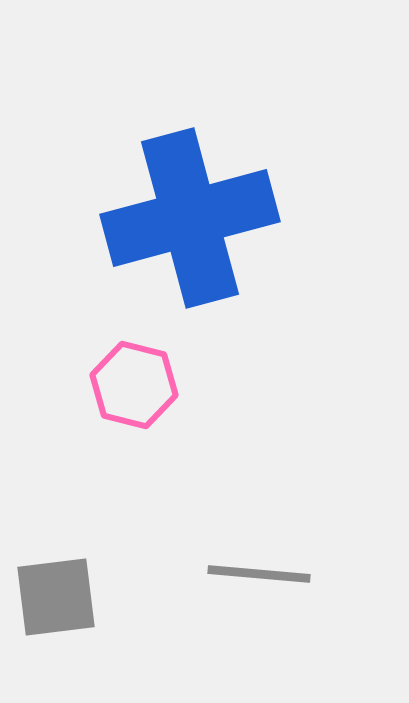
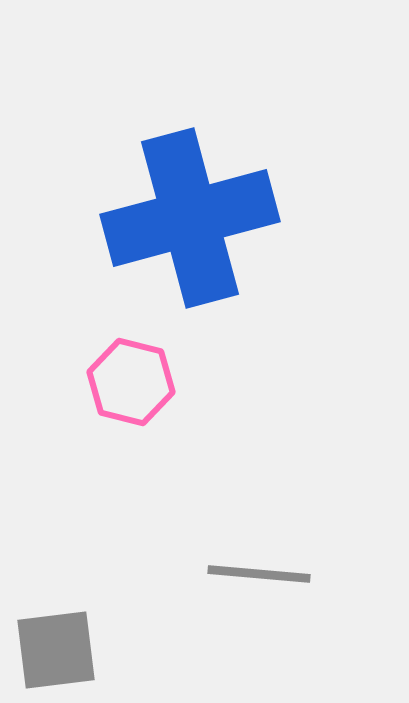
pink hexagon: moved 3 px left, 3 px up
gray square: moved 53 px down
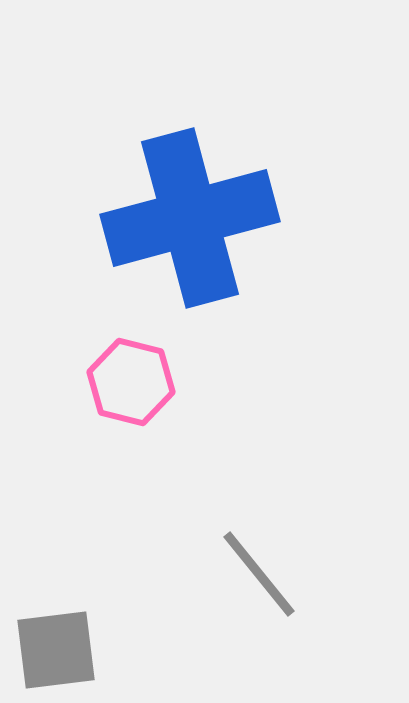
gray line: rotated 46 degrees clockwise
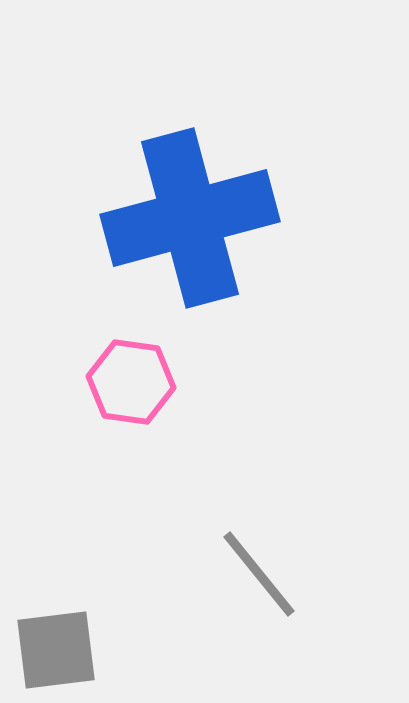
pink hexagon: rotated 6 degrees counterclockwise
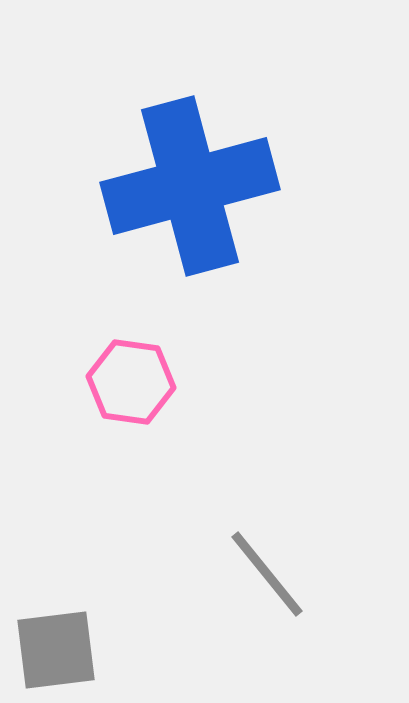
blue cross: moved 32 px up
gray line: moved 8 px right
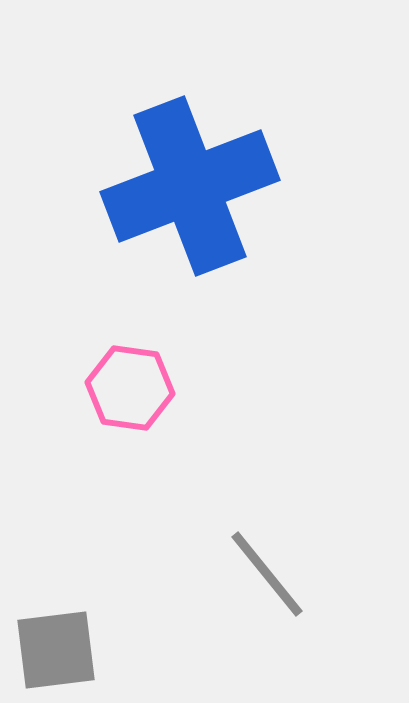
blue cross: rotated 6 degrees counterclockwise
pink hexagon: moved 1 px left, 6 px down
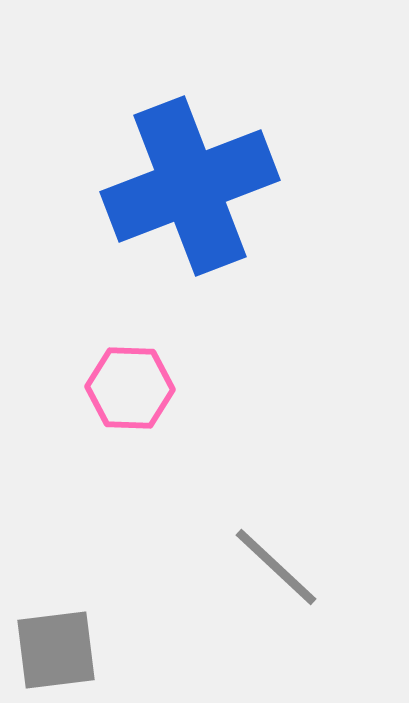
pink hexagon: rotated 6 degrees counterclockwise
gray line: moved 9 px right, 7 px up; rotated 8 degrees counterclockwise
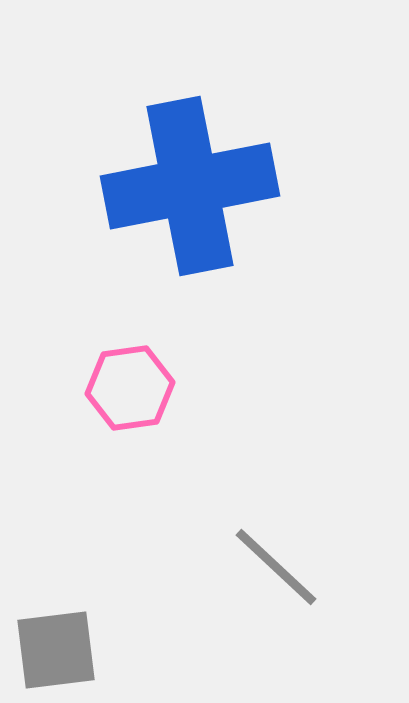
blue cross: rotated 10 degrees clockwise
pink hexagon: rotated 10 degrees counterclockwise
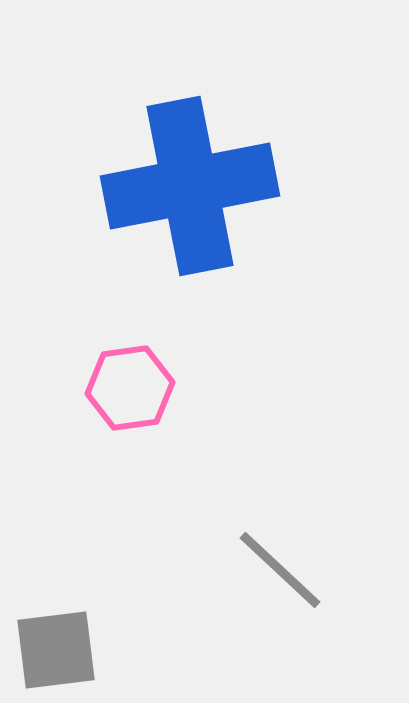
gray line: moved 4 px right, 3 px down
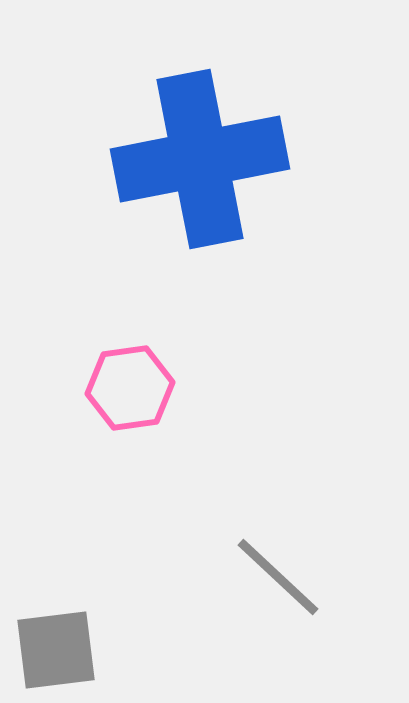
blue cross: moved 10 px right, 27 px up
gray line: moved 2 px left, 7 px down
